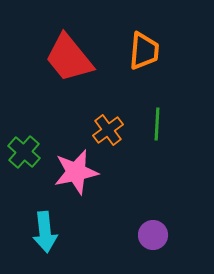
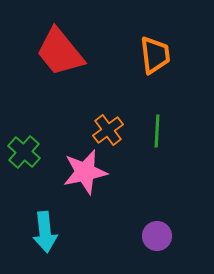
orange trapezoid: moved 11 px right, 4 px down; rotated 12 degrees counterclockwise
red trapezoid: moved 9 px left, 6 px up
green line: moved 7 px down
pink star: moved 9 px right
purple circle: moved 4 px right, 1 px down
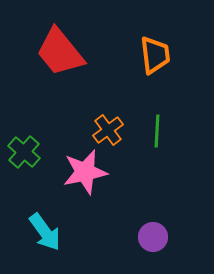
cyan arrow: rotated 30 degrees counterclockwise
purple circle: moved 4 px left, 1 px down
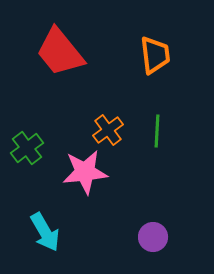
green cross: moved 3 px right, 4 px up; rotated 12 degrees clockwise
pink star: rotated 6 degrees clockwise
cyan arrow: rotated 6 degrees clockwise
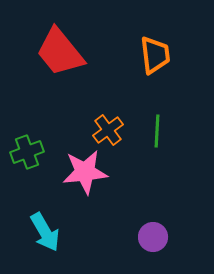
green cross: moved 4 px down; rotated 16 degrees clockwise
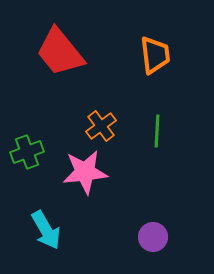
orange cross: moved 7 px left, 4 px up
cyan arrow: moved 1 px right, 2 px up
